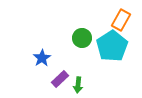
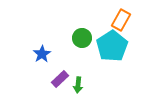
blue star: moved 4 px up
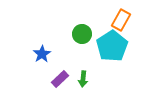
green circle: moved 4 px up
green arrow: moved 5 px right, 6 px up
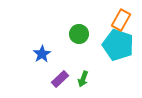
green circle: moved 3 px left
cyan pentagon: moved 6 px right, 1 px up; rotated 20 degrees counterclockwise
green arrow: rotated 14 degrees clockwise
